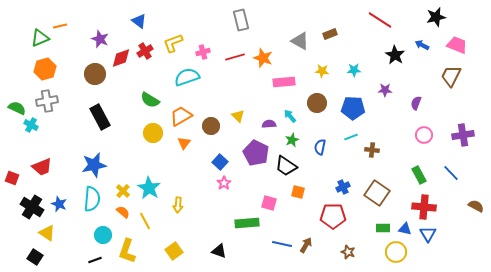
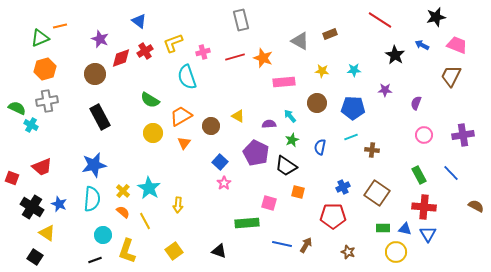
cyan semicircle at (187, 77): rotated 90 degrees counterclockwise
yellow triangle at (238, 116): rotated 16 degrees counterclockwise
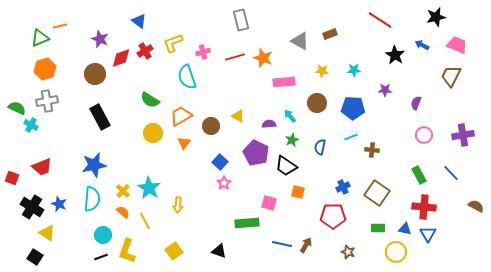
green rectangle at (383, 228): moved 5 px left
black line at (95, 260): moved 6 px right, 3 px up
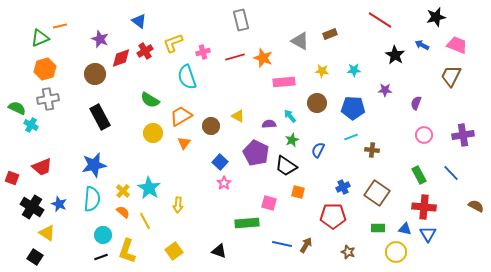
gray cross at (47, 101): moved 1 px right, 2 px up
blue semicircle at (320, 147): moved 2 px left, 3 px down; rotated 14 degrees clockwise
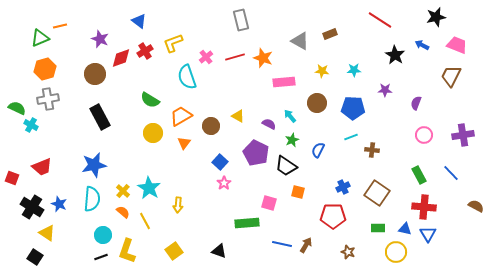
pink cross at (203, 52): moved 3 px right, 5 px down; rotated 24 degrees counterclockwise
purple semicircle at (269, 124): rotated 32 degrees clockwise
